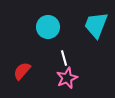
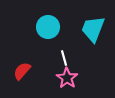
cyan trapezoid: moved 3 px left, 4 px down
pink star: rotated 15 degrees counterclockwise
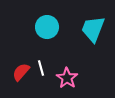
cyan circle: moved 1 px left
white line: moved 23 px left, 10 px down
red semicircle: moved 1 px left, 1 px down
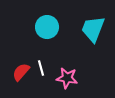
pink star: rotated 25 degrees counterclockwise
